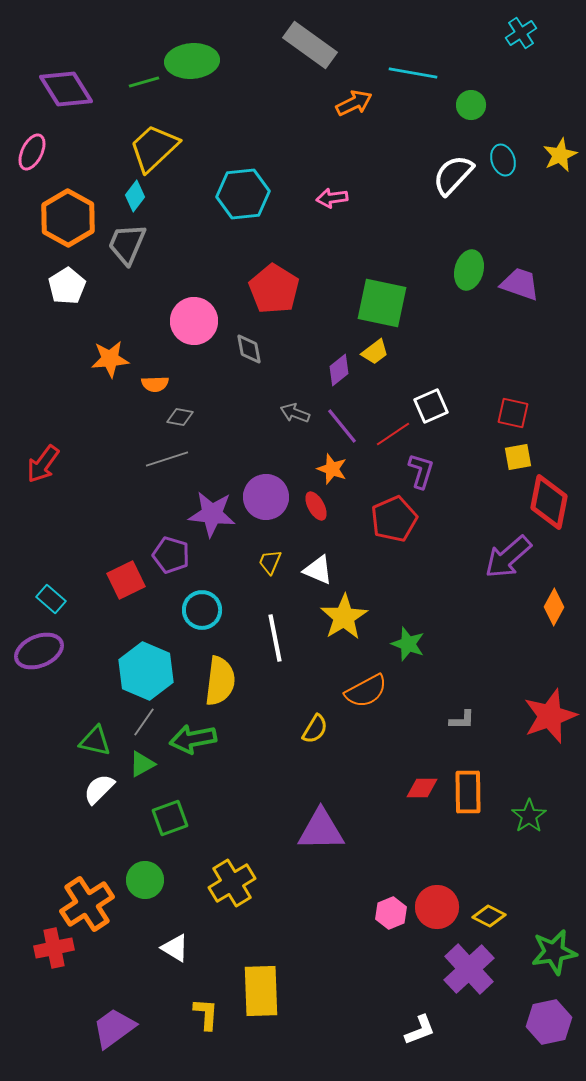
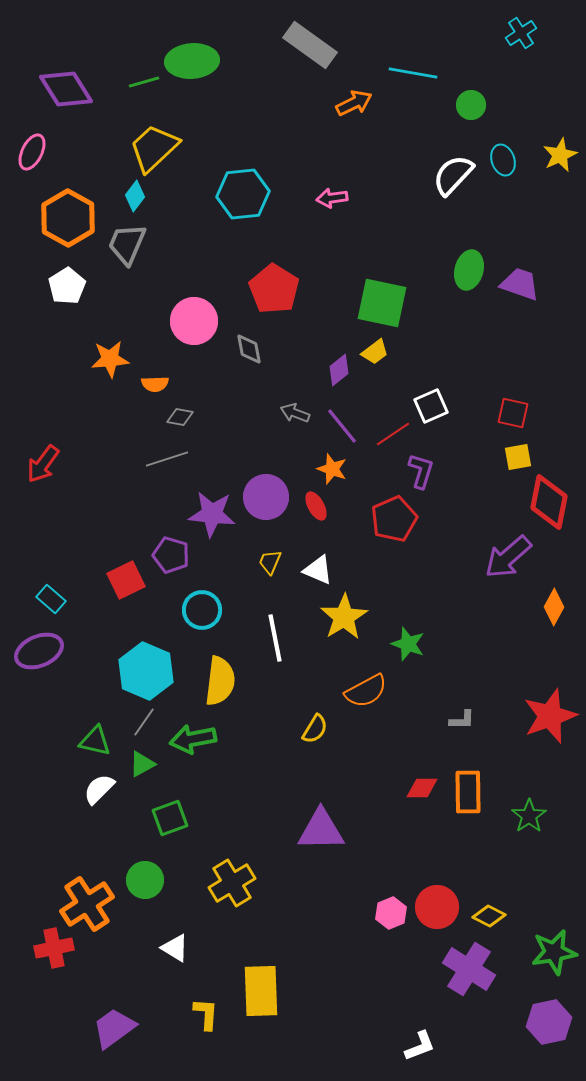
purple cross at (469, 969): rotated 15 degrees counterclockwise
white L-shape at (420, 1030): moved 16 px down
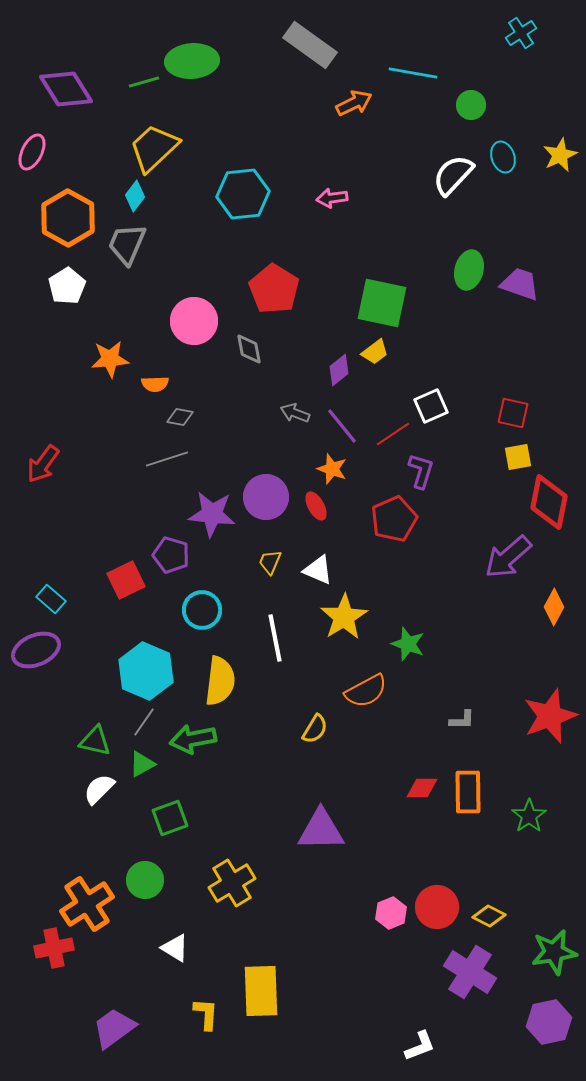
cyan ellipse at (503, 160): moved 3 px up
purple ellipse at (39, 651): moved 3 px left, 1 px up
purple cross at (469, 969): moved 1 px right, 3 px down
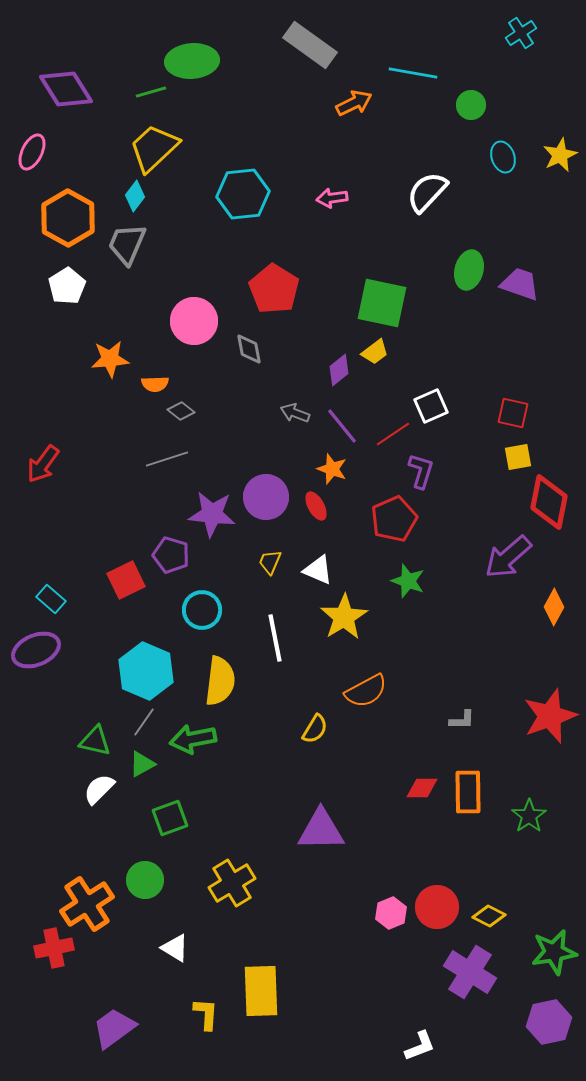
green line at (144, 82): moved 7 px right, 10 px down
white semicircle at (453, 175): moved 26 px left, 17 px down
gray diamond at (180, 417): moved 1 px right, 6 px up; rotated 28 degrees clockwise
green star at (408, 644): moved 63 px up
